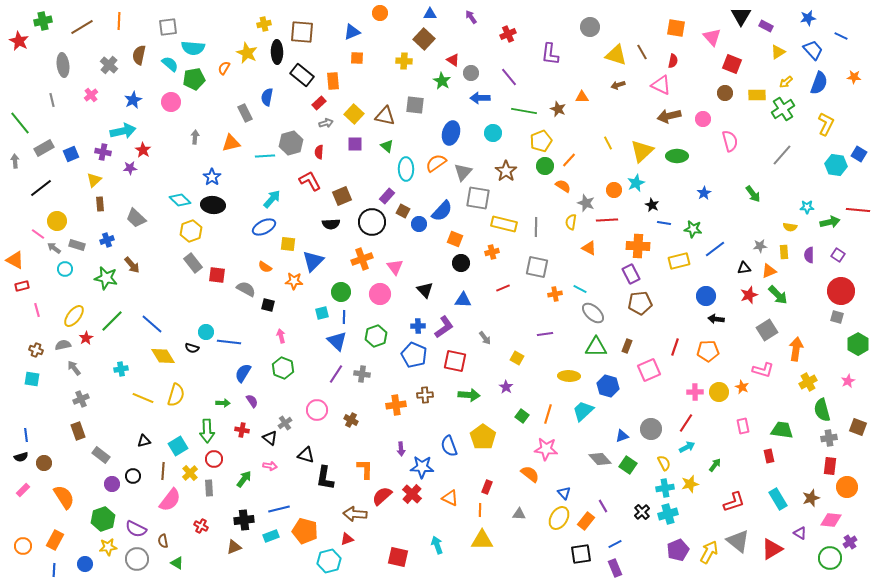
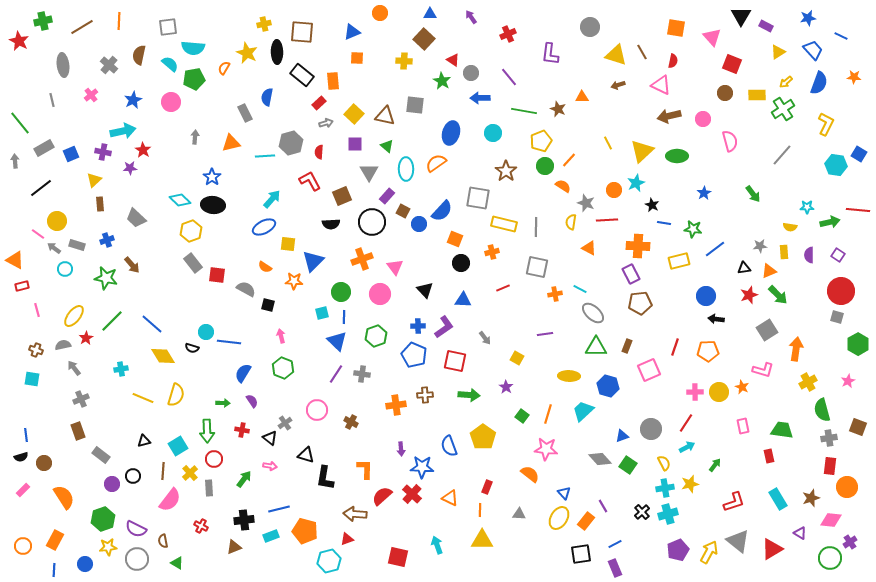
gray triangle at (463, 172): moved 94 px left; rotated 12 degrees counterclockwise
brown cross at (351, 420): moved 2 px down
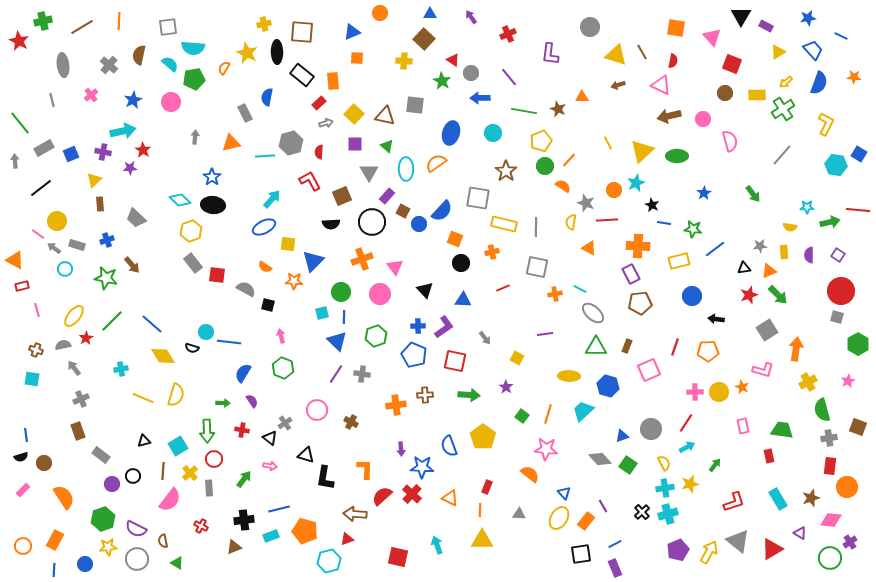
blue circle at (706, 296): moved 14 px left
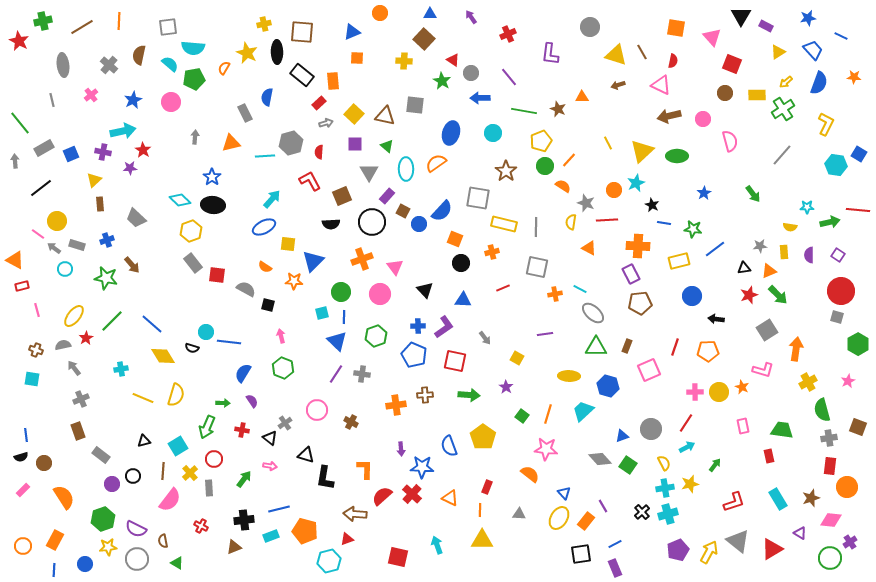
green arrow at (207, 431): moved 4 px up; rotated 25 degrees clockwise
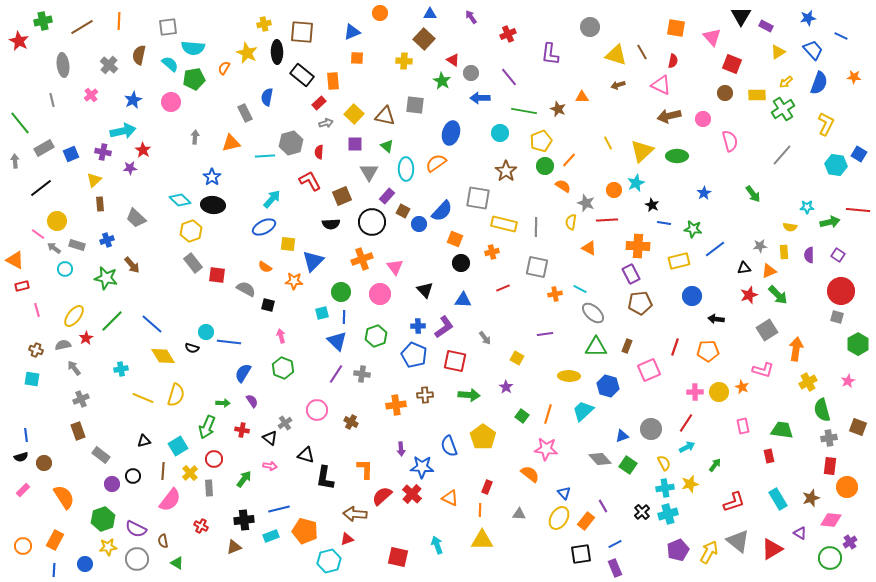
cyan circle at (493, 133): moved 7 px right
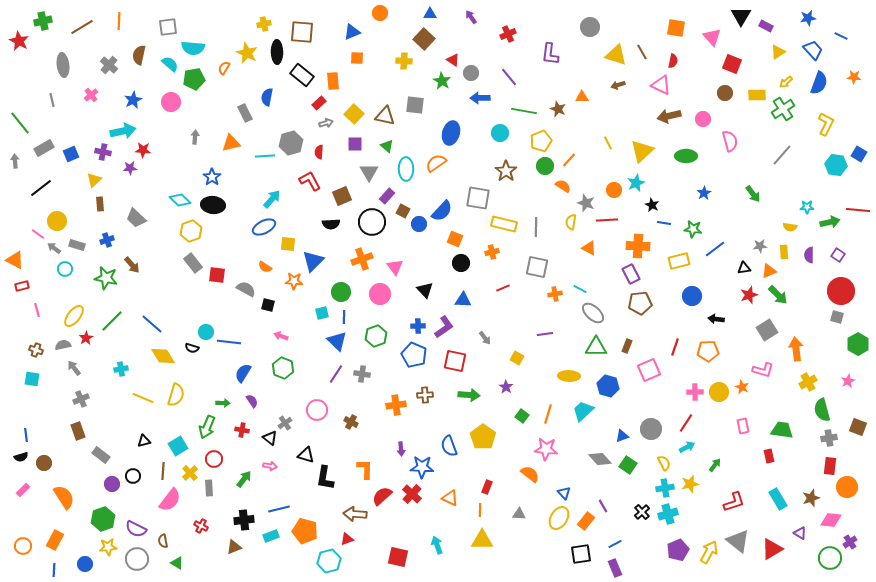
red star at (143, 150): rotated 28 degrees counterclockwise
green ellipse at (677, 156): moved 9 px right
pink arrow at (281, 336): rotated 56 degrees counterclockwise
orange arrow at (796, 349): rotated 15 degrees counterclockwise
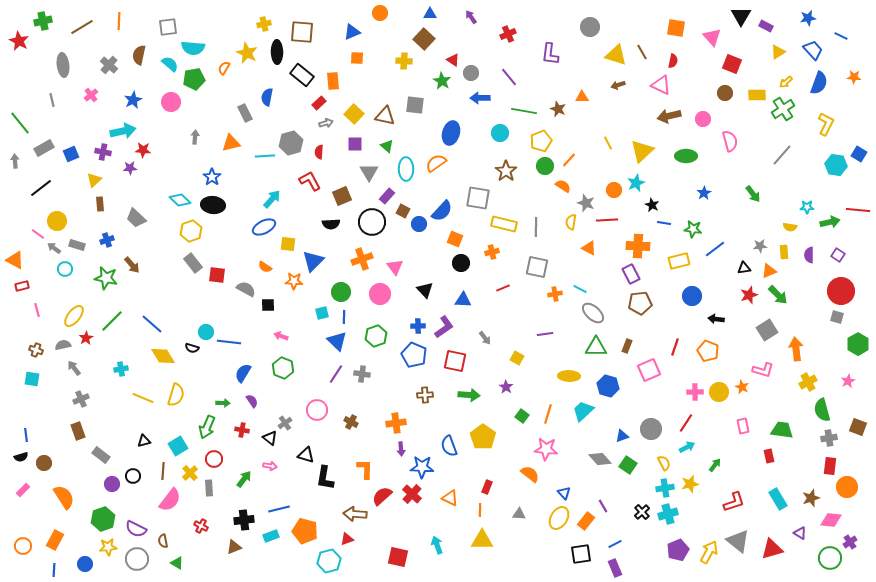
black square at (268, 305): rotated 16 degrees counterclockwise
orange pentagon at (708, 351): rotated 25 degrees clockwise
orange cross at (396, 405): moved 18 px down
red triangle at (772, 549): rotated 15 degrees clockwise
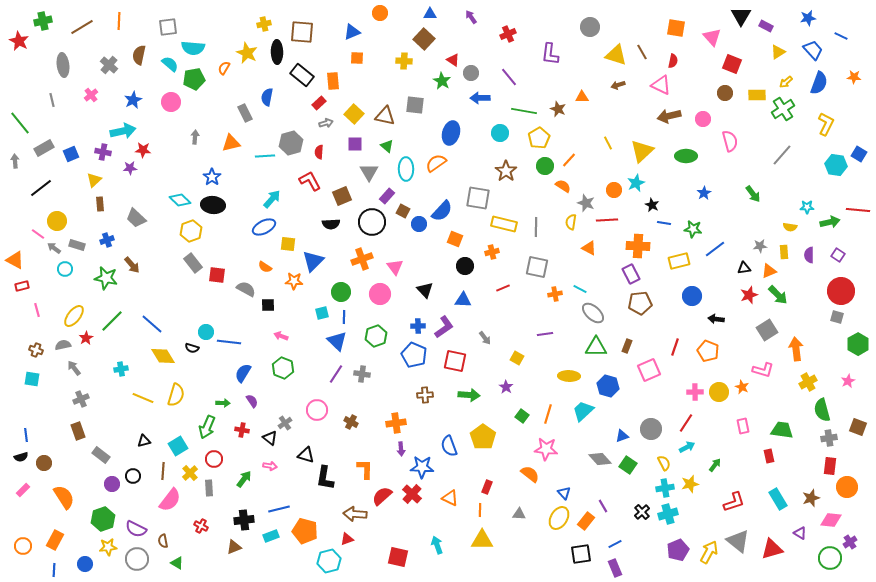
yellow pentagon at (541, 141): moved 2 px left, 3 px up; rotated 10 degrees counterclockwise
black circle at (461, 263): moved 4 px right, 3 px down
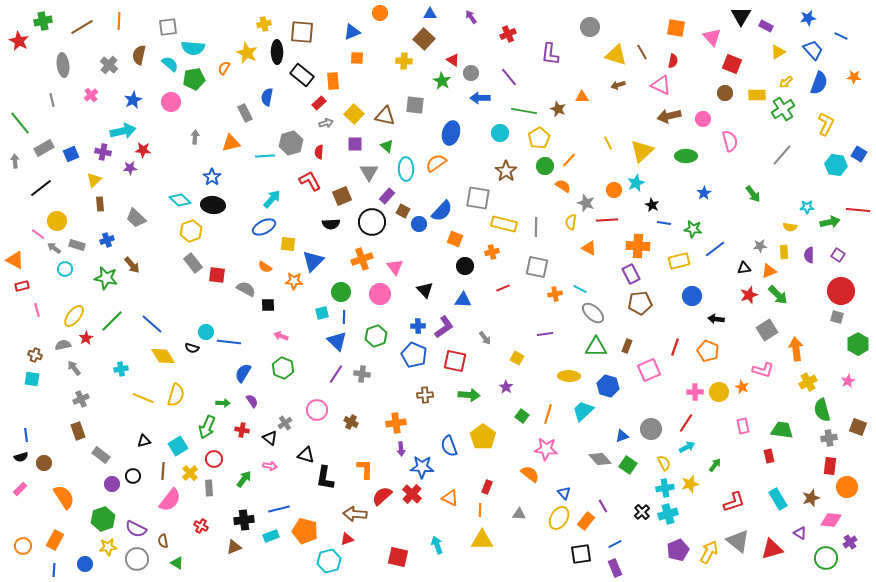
brown cross at (36, 350): moved 1 px left, 5 px down
pink rectangle at (23, 490): moved 3 px left, 1 px up
green circle at (830, 558): moved 4 px left
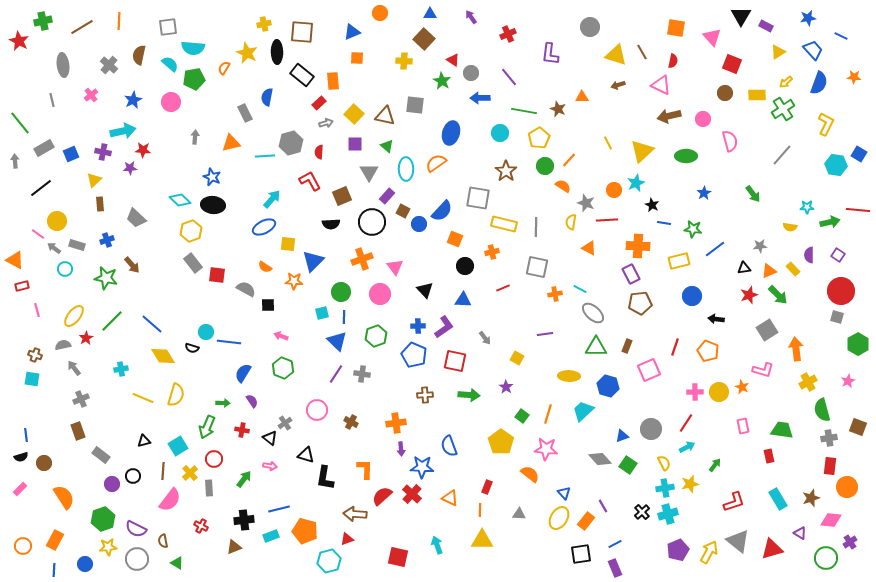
blue star at (212, 177): rotated 12 degrees counterclockwise
yellow rectangle at (784, 252): moved 9 px right, 17 px down; rotated 40 degrees counterclockwise
yellow pentagon at (483, 437): moved 18 px right, 5 px down
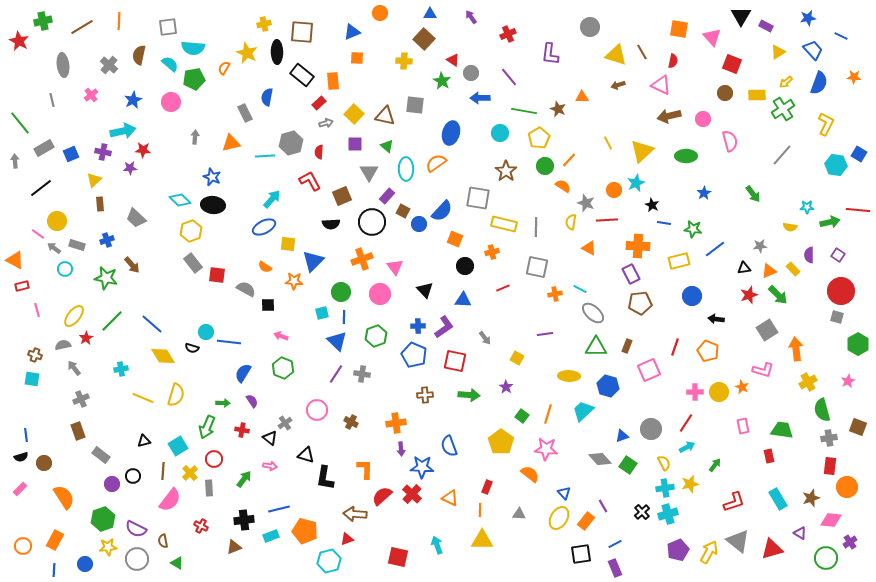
orange square at (676, 28): moved 3 px right, 1 px down
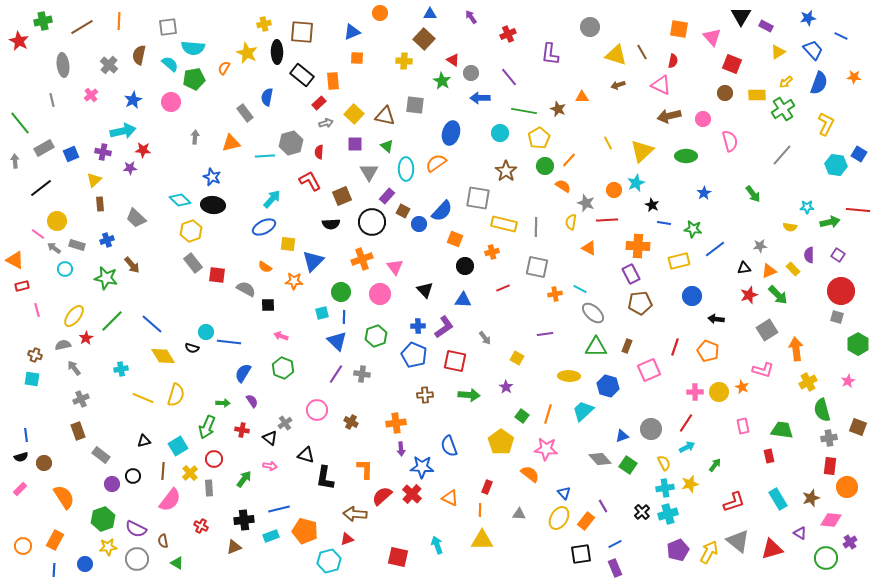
gray rectangle at (245, 113): rotated 12 degrees counterclockwise
